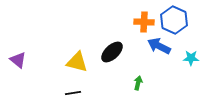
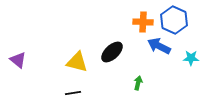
orange cross: moved 1 px left
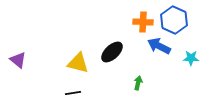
yellow triangle: moved 1 px right, 1 px down
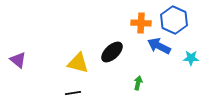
orange cross: moved 2 px left, 1 px down
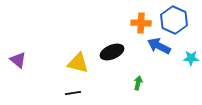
black ellipse: rotated 20 degrees clockwise
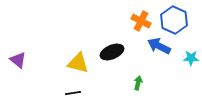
orange cross: moved 2 px up; rotated 24 degrees clockwise
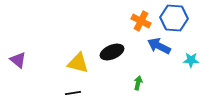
blue hexagon: moved 2 px up; rotated 20 degrees counterclockwise
cyan star: moved 2 px down
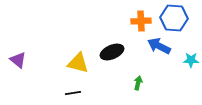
orange cross: rotated 30 degrees counterclockwise
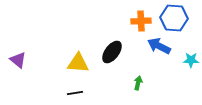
black ellipse: rotated 30 degrees counterclockwise
yellow triangle: rotated 10 degrees counterclockwise
black line: moved 2 px right
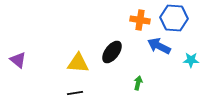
orange cross: moved 1 px left, 1 px up; rotated 12 degrees clockwise
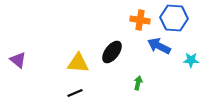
black line: rotated 14 degrees counterclockwise
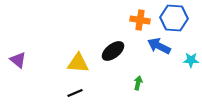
black ellipse: moved 1 px right, 1 px up; rotated 15 degrees clockwise
